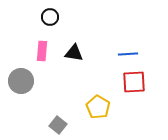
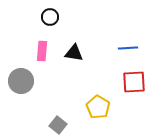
blue line: moved 6 px up
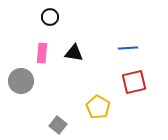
pink rectangle: moved 2 px down
red square: rotated 10 degrees counterclockwise
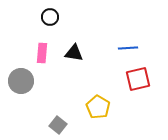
red square: moved 4 px right, 3 px up
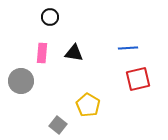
yellow pentagon: moved 10 px left, 2 px up
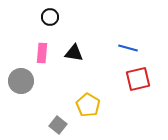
blue line: rotated 18 degrees clockwise
